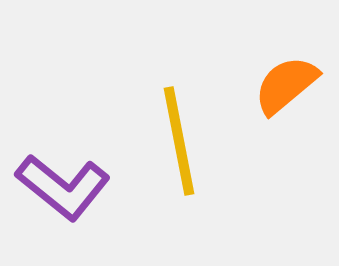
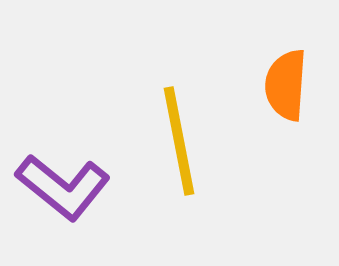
orange semicircle: rotated 46 degrees counterclockwise
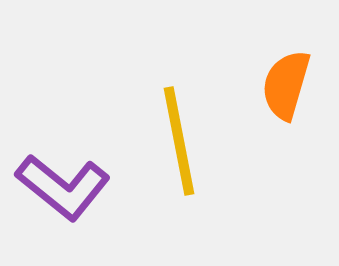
orange semicircle: rotated 12 degrees clockwise
